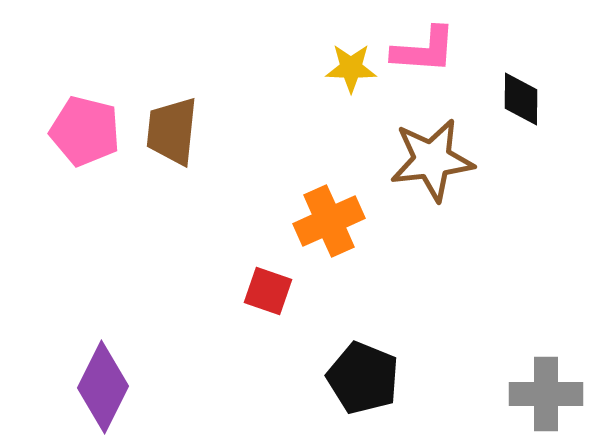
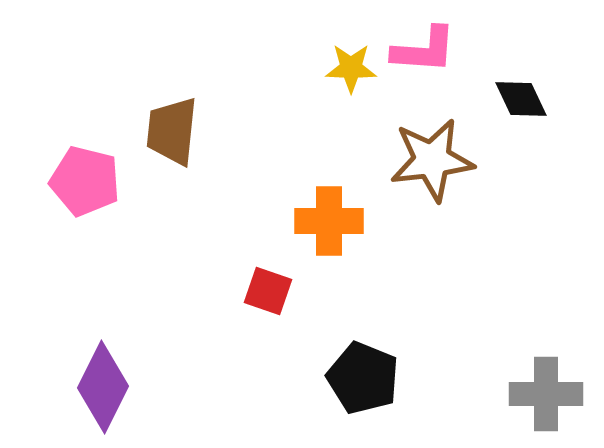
black diamond: rotated 26 degrees counterclockwise
pink pentagon: moved 50 px down
orange cross: rotated 24 degrees clockwise
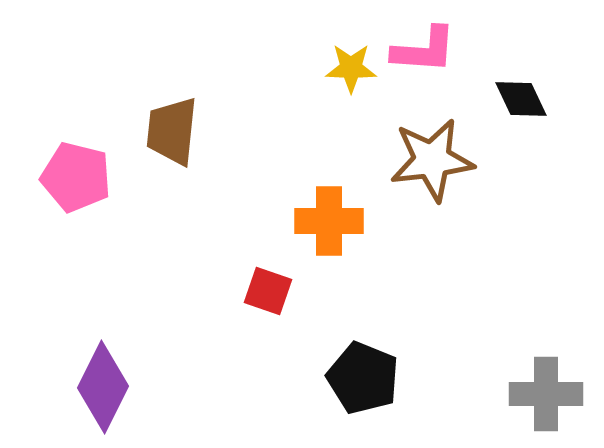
pink pentagon: moved 9 px left, 4 px up
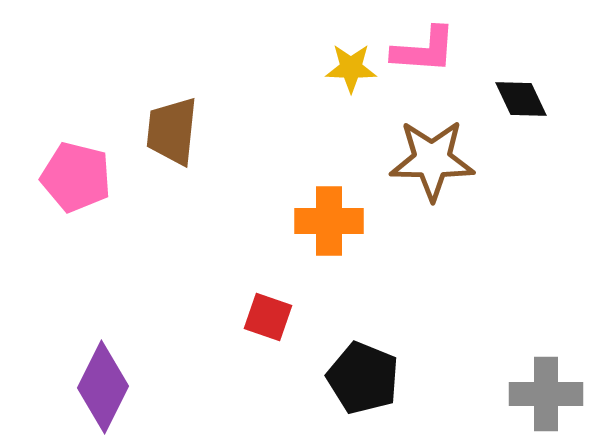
brown star: rotated 8 degrees clockwise
red square: moved 26 px down
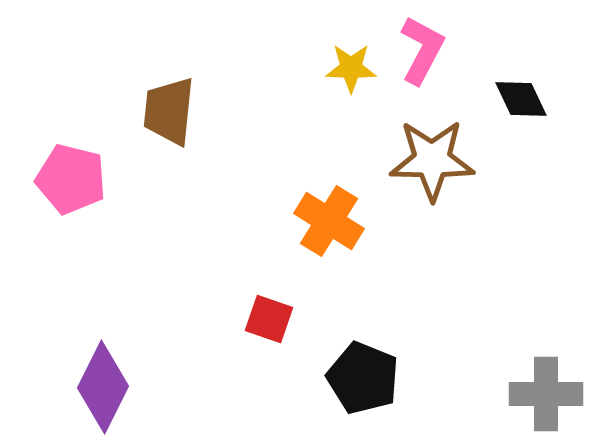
pink L-shape: moved 2 px left; rotated 66 degrees counterclockwise
brown trapezoid: moved 3 px left, 20 px up
pink pentagon: moved 5 px left, 2 px down
orange cross: rotated 32 degrees clockwise
red square: moved 1 px right, 2 px down
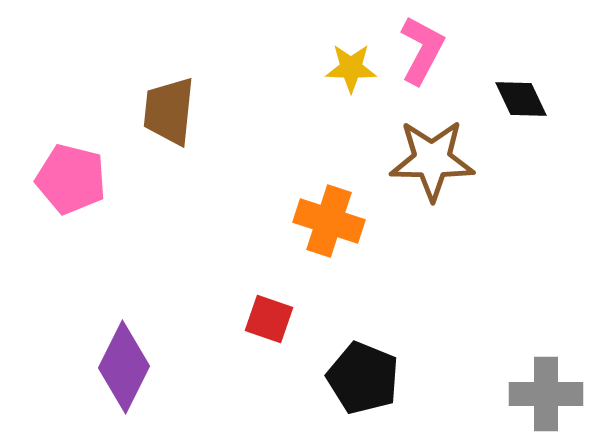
orange cross: rotated 14 degrees counterclockwise
purple diamond: moved 21 px right, 20 px up
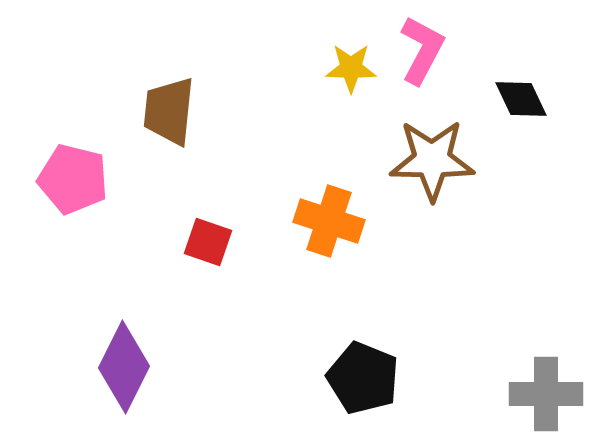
pink pentagon: moved 2 px right
red square: moved 61 px left, 77 px up
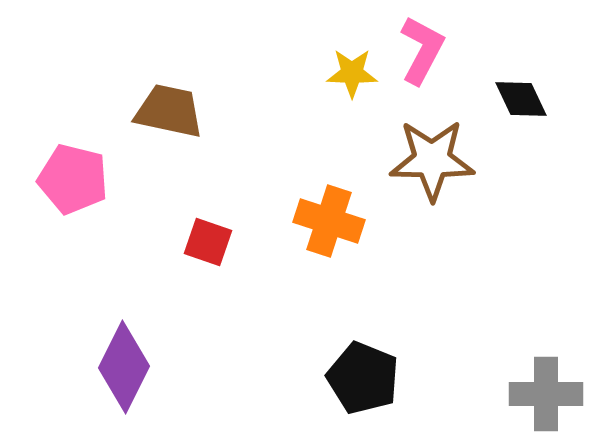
yellow star: moved 1 px right, 5 px down
brown trapezoid: rotated 96 degrees clockwise
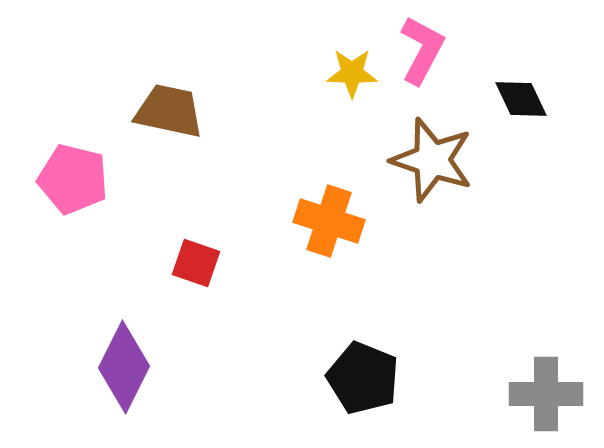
brown star: rotated 18 degrees clockwise
red square: moved 12 px left, 21 px down
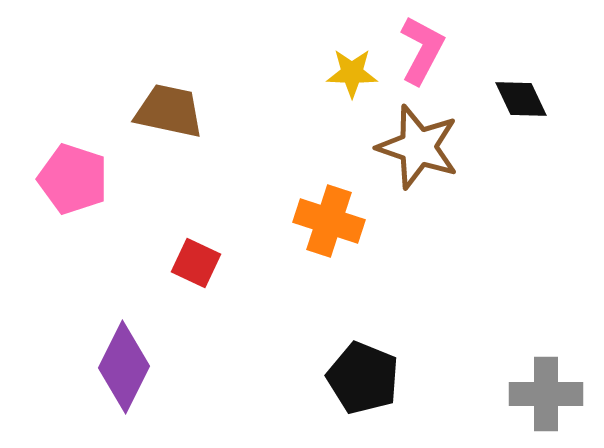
brown star: moved 14 px left, 13 px up
pink pentagon: rotated 4 degrees clockwise
red square: rotated 6 degrees clockwise
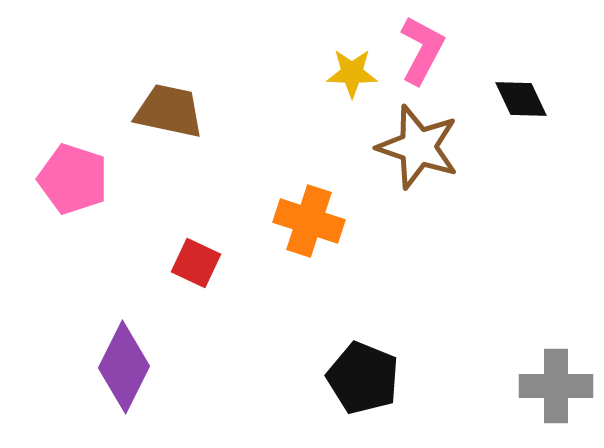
orange cross: moved 20 px left
gray cross: moved 10 px right, 8 px up
